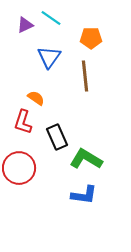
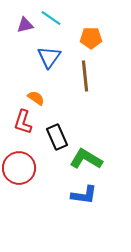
purple triangle: rotated 12 degrees clockwise
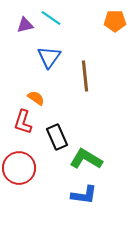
orange pentagon: moved 24 px right, 17 px up
